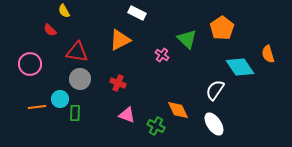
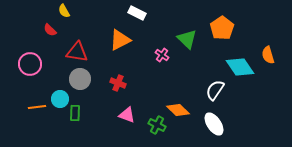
orange semicircle: moved 1 px down
orange diamond: rotated 20 degrees counterclockwise
green cross: moved 1 px right, 1 px up
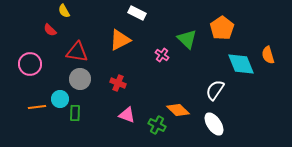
cyan diamond: moved 1 px right, 3 px up; rotated 12 degrees clockwise
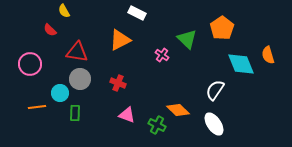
cyan circle: moved 6 px up
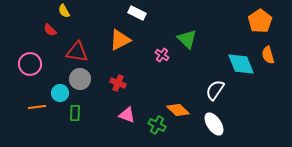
orange pentagon: moved 38 px right, 7 px up
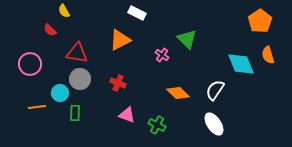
red triangle: moved 1 px down
orange diamond: moved 17 px up
